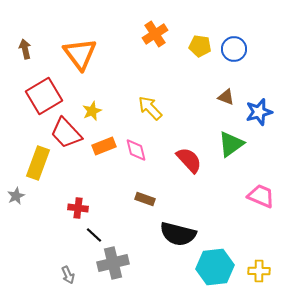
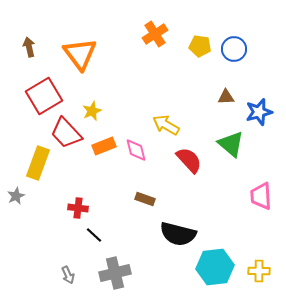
brown arrow: moved 4 px right, 2 px up
brown triangle: rotated 24 degrees counterclockwise
yellow arrow: moved 16 px right, 17 px down; rotated 16 degrees counterclockwise
green triangle: rotated 44 degrees counterclockwise
pink trapezoid: rotated 116 degrees counterclockwise
gray cross: moved 2 px right, 10 px down
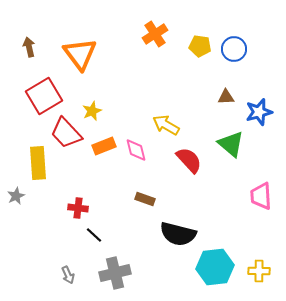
yellow rectangle: rotated 24 degrees counterclockwise
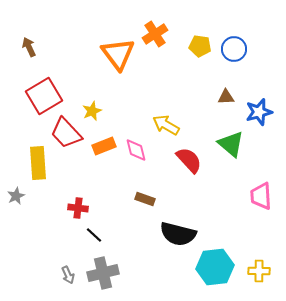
brown arrow: rotated 12 degrees counterclockwise
orange triangle: moved 38 px right
gray cross: moved 12 px left
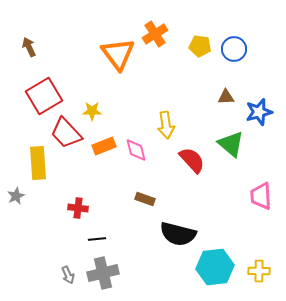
yellow star: rotated 24 degrees clockwise
yellow arrow: rotated 128 degrees counterclockwise
red semicircle: moved 3 px right
black line: moved 3 px right, 4 px down; rotated 48 degrees counterclockwise
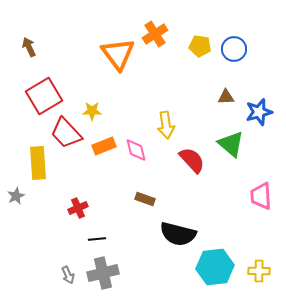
red cross: rotated 30 degrees counterclockwise
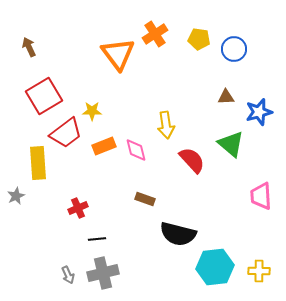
yellow pentagon: moved 1 px left, 7 px up
red trapezoid: rotated 84 degrees counterclockwise
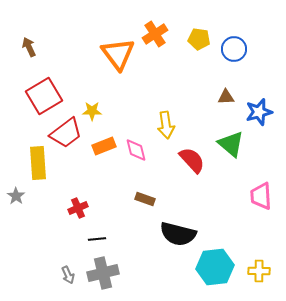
gray star: rotated 12 degrees counterclockwise
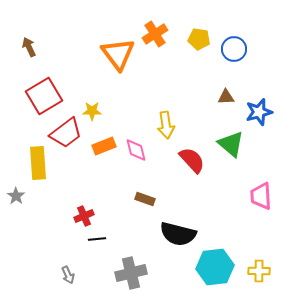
red cross: moved 6 px right, 8 px down
gray cross: moved 28 px right
